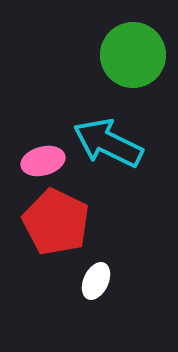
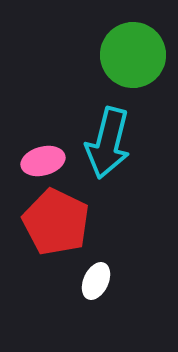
cyan arrow: rotated 102 degrees counterclockwise
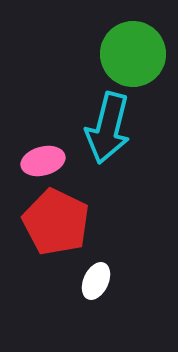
green circle: moved 1 px up
cyan arrow: moved 15 px up
